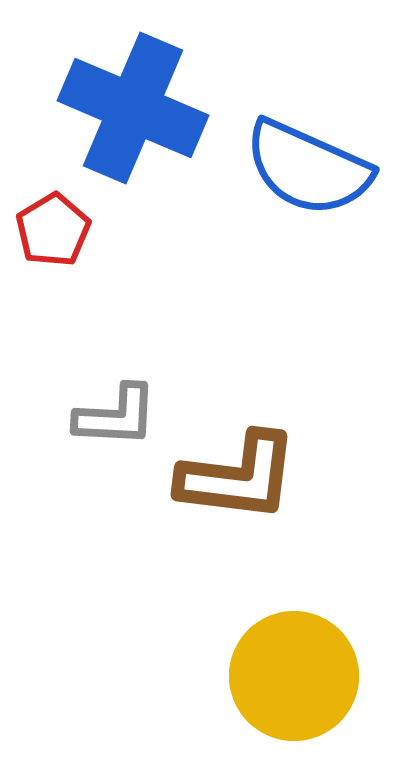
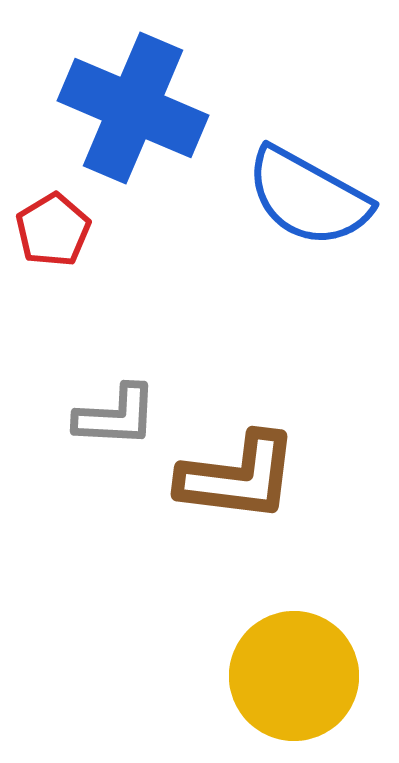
blue semicircle: moved 29 px down; rotated 5 degrees clockwise
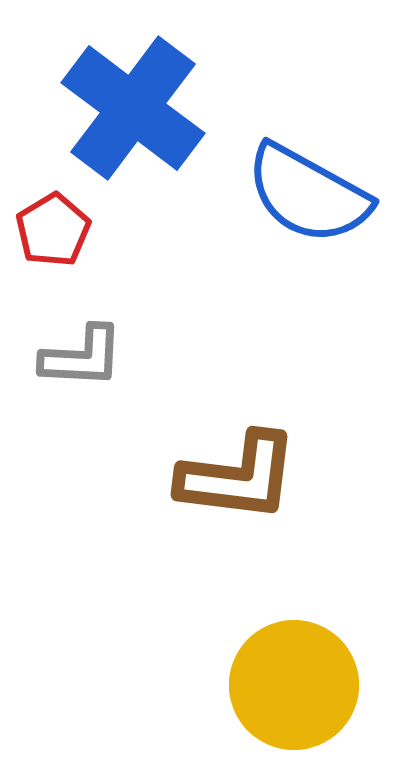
blue cross: rotated 14 degrees clockwise
blue semicircle: moved 3 px up
gray L-shape: moved 34 px left, 59 px up
yellow circle: moved 9 px down
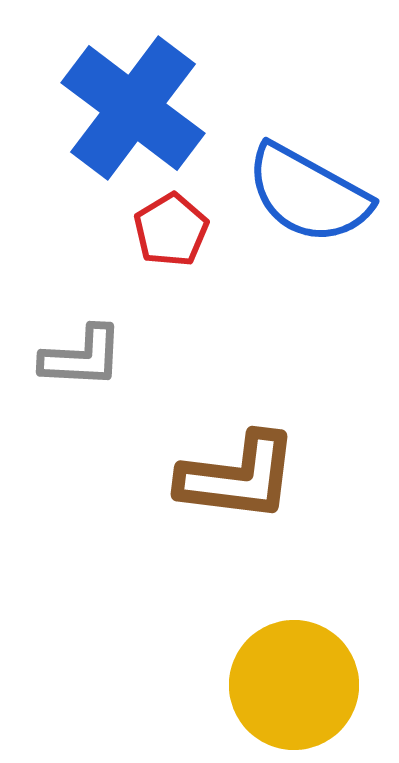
red pentagon: moved 118 px right
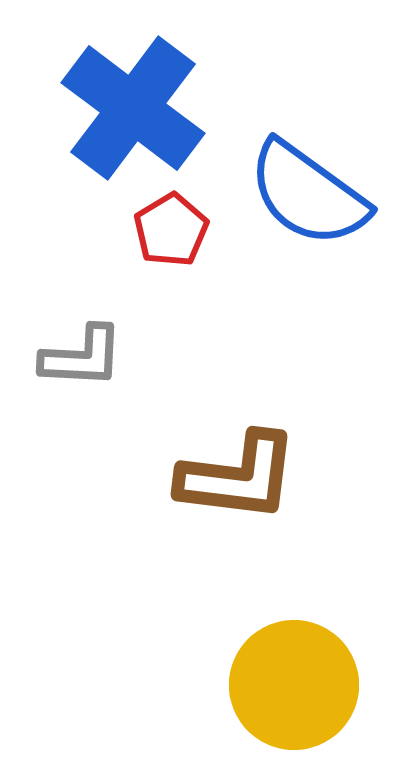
blue semicircle: rotated 7 degrees clockwise
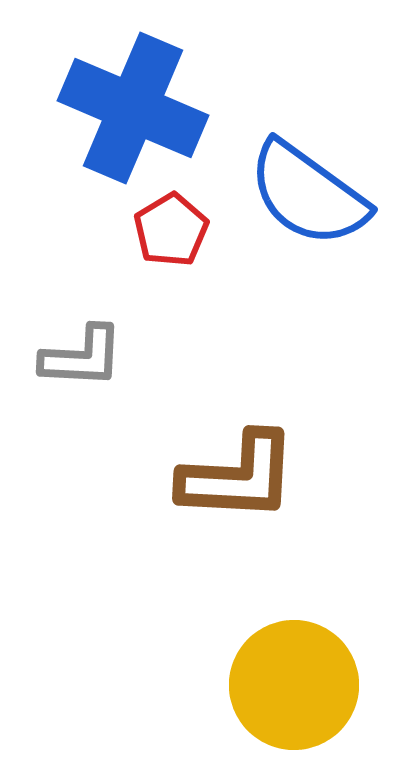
blue cross: rotated 14 degrees counterclockwise
brown L-shape: rotated 4 degrees counterclockwise
